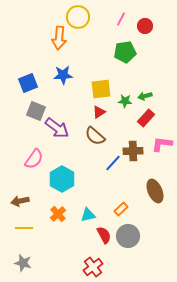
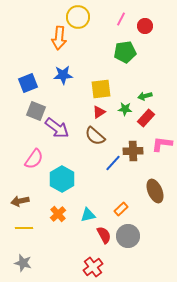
green star: moved 8 px down
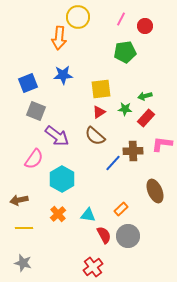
purple arrow: moved 8 px down
brown arrow: moved 1 px left, 1 px up
cyan triangle: rotated 21 degrees clockwise
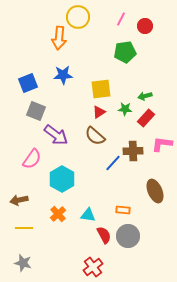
purple arrow: moved 1 px left, 1 px up
pink semicircle: moved 2 px left
orange rectangle: moved 2 px right, 1 px down; rotated 48 degrees clockwise
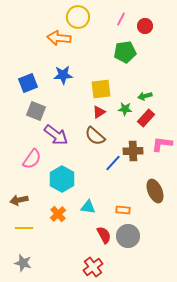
orange arrow: rotated 90 degrees clockwise
cyan triangle: moved 8 px up
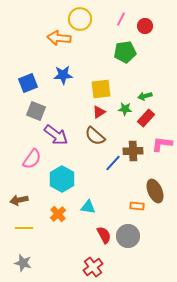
yellow circle: moved 2 px right, 2 px down
orange rectangle: moved 14 px right, 4 px up
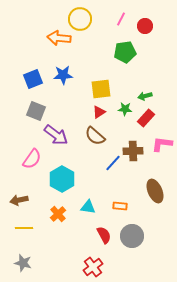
blue square: moved 5 px right, 4 px up
orange rectangle: moved 17 px left
gray circle: moved 4 px right
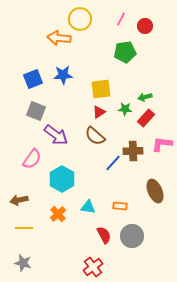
green arrow: moved 1 px down
